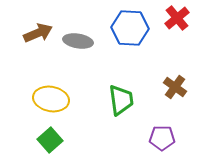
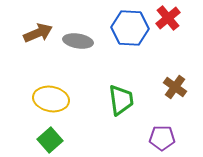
red cross: moved 9 px left
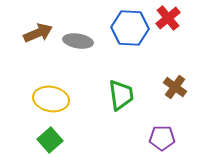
green trapezoid: moved 5 px up
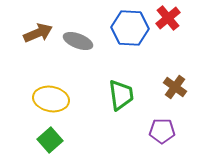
gray ellipse: rotated 12 degrees clockwise
purple pentagon: moved 7 px up
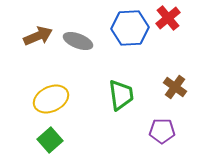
blue hexagon: rotated 6 degrees counterclockwise
brown arrow: moved 3 px down
yellow ellipse: rotated 36 degrees counterclockwise
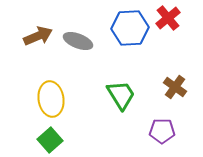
green trapezoid: rotated 24 degrees counterclockwise
yellow ellipse: rotated 72 degrees counterclockwise
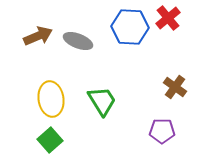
blue hexagon: moved 1 px up; rotated 6 degrees clockwise
green trapezoid: moved 19 px left, 6 px down
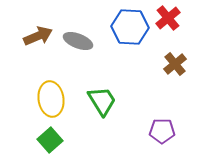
brown cross: moved 23 px up; rotated 15 degrees clockwise
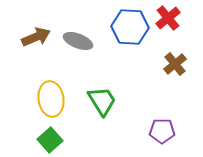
brown arrow: moved 2 px left, 1 px down
